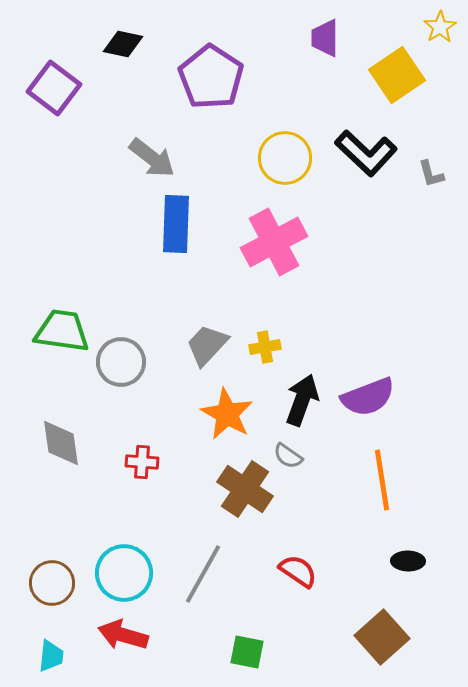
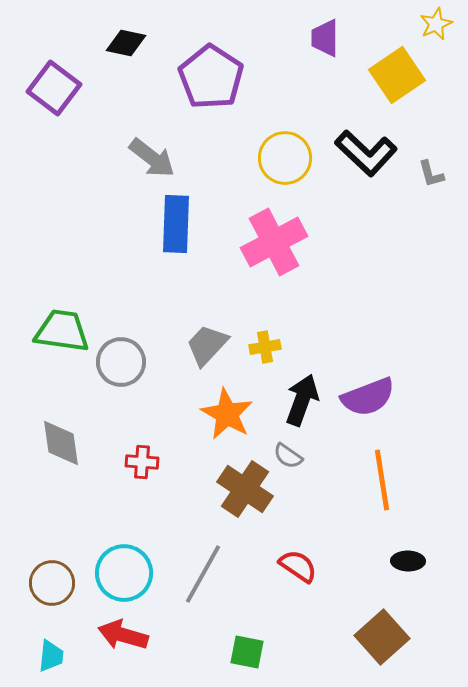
yellow star: moved 4 px left, 3 px up; rotated 8 degrees clockwise
black diamond: moved 3 px right, 1 px up
red semicircle: moved 5 px up
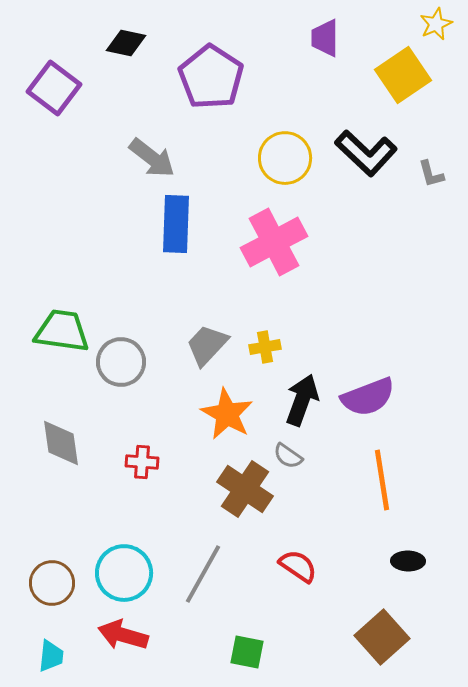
yellow square: moved 6 px right
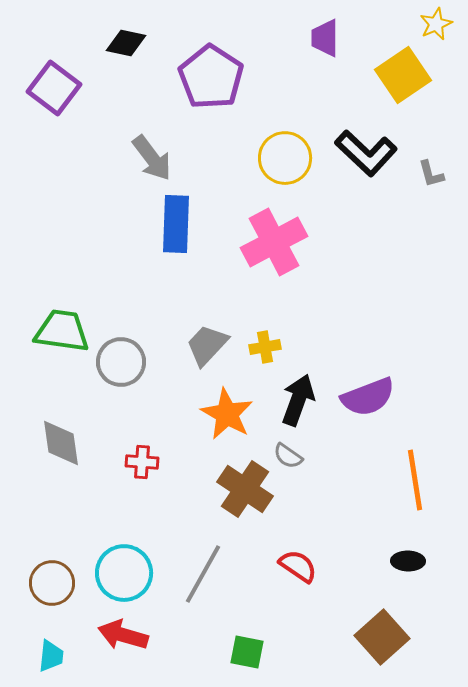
gray arrow: rotated 15 degrees clockwise
black arrow: moved 4 px left
orange line: moved 33 px right
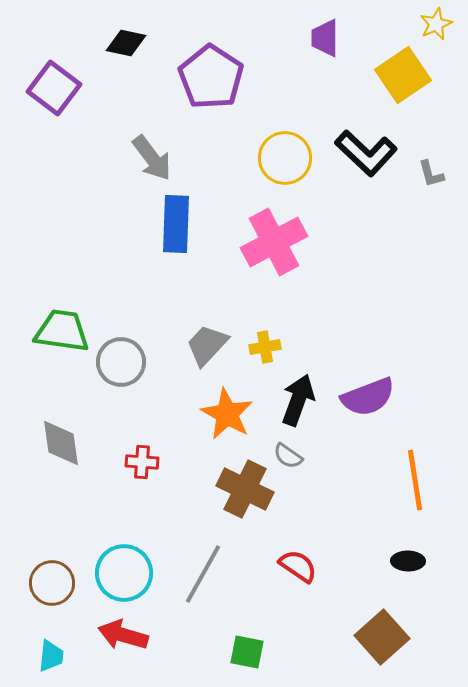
brown cross: rotated 8 degrees counterclockwise
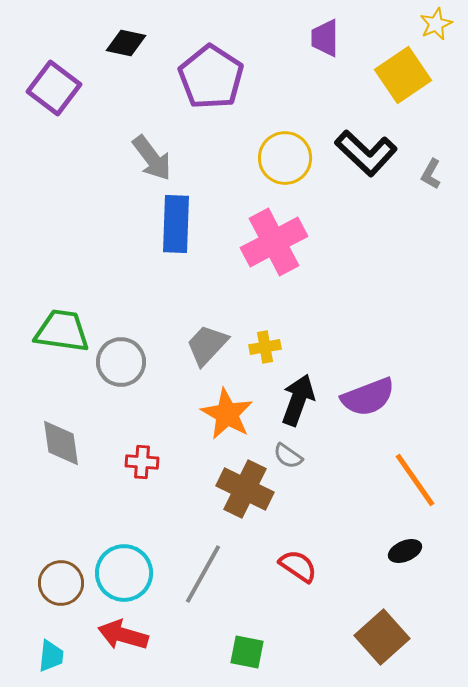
gray L-shape: rotated 44 degrees clockwise
orange line: rotated 26 degrees counterclockwise
black ellipse: moved 3 px left, 10 px up; rotated 24 degrees counterclockwise
brown circle: moved 9 px right
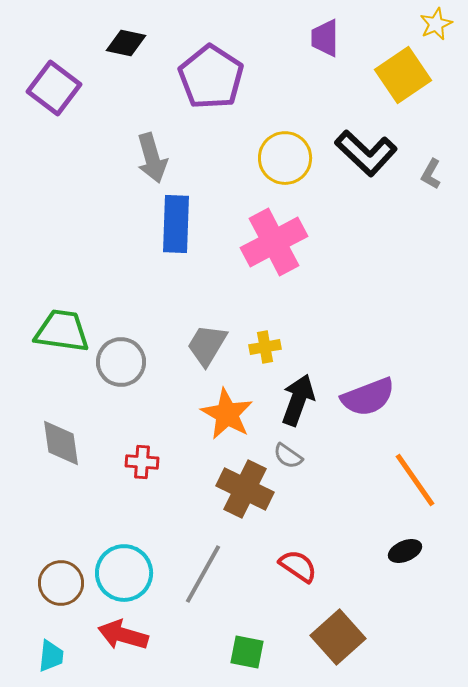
gray arrow: rotated 21 degrees clockwise
gray trapezoid: rotated 12 degrees counterclockwise
brown square: moved 44 px left
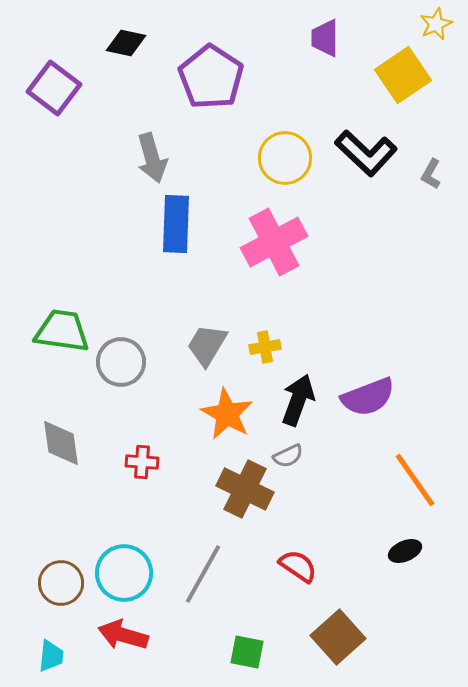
gray semicircle: rotated 60 degrees counterclockwise
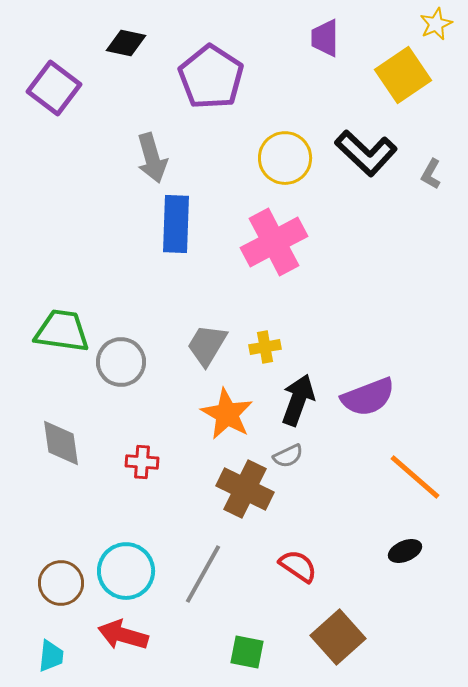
orange line: moved 3 px up; rotated 14 degrees counterclockwise
cyan circle: moved 2 px right, 2 px up
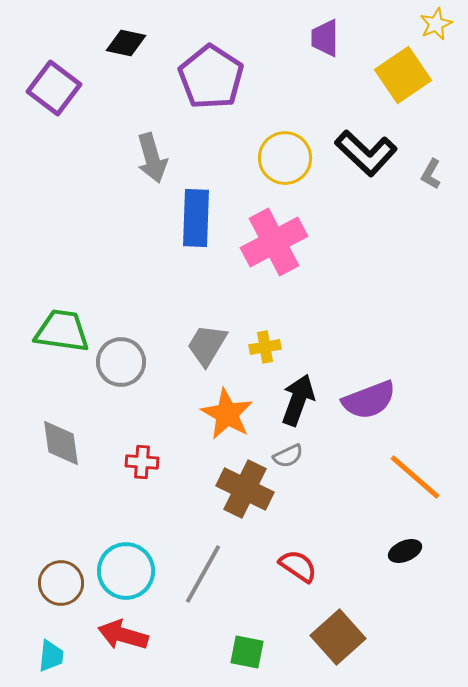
blue rectangle: moved 20 px right, 6 px up
purple semicircle: moved 1 px right, 3 px down
